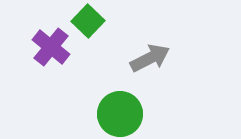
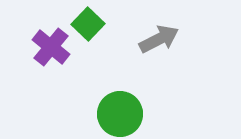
green square: moved 3 px down
gray arrow: moved 9 px right, 19 px up
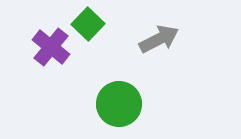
green circle: moved 1 px left, 10 px up
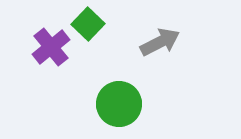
gray arrow: moved 1 px right, 3 px down
purple cross: rotated 12 degrees clockwise
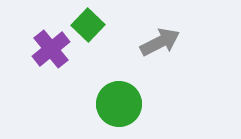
green square: moved 1 px down
purple cross: moved 2 px down
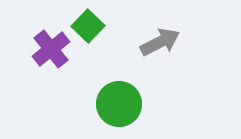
green square: moved 1 px down
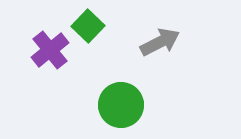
purple cross: moved 1 px left, 1 px down
green circle: moved 2 px right, 1 px down
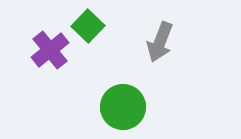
gray arrow: rotated 138 degrees clockwise
green circle: moved 2 px right, 2 px down
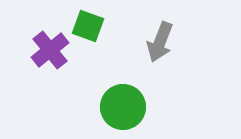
green square: rotated 24 degrees counterclockwise
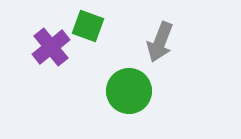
purple cross: moved 1 px right, 3 px up
green circle: moved 6 px right, 16 px up
